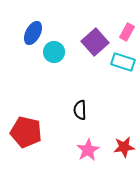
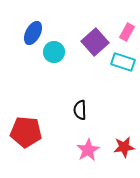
red pentagon: rotated 8 degrees counterclockwise
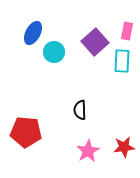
pink rectangle: moved 1 px up; rotated 18 degrees counterclockwise
cyan rectangle: moved 1 px left, 1 px up; rotated 75 degrees clockwise
pink star: moved 1 px down
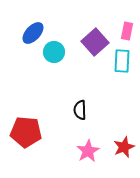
blue ellipse: rotated 15 degrees clockwise
red star: rotated 15 degrees counterclockwise
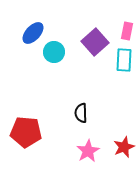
cyan rectangle: moved 2 px right, 1 px up
black semicircle: moved 1 px right, 3 px down
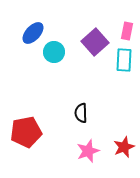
red pentagon: rotated 16 degrees counterclockwise
pink star: rotated 10 degrees clockwise
